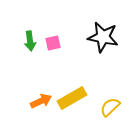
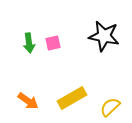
black star: moved 1 px right, 1 px up
green arrow: moved 1 px left, 2 px down
orange arrow: moved 13 px left; rotated 60 degrees clockwise
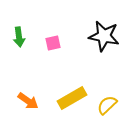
green arrow: moved 10 px left, 6 px up
yellow semicircle: moved 3 px left, 2 px up
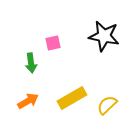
green arrow: moved 12 px right, 26 px down
orange arrow: rotated 65 degrees counterclockwise
